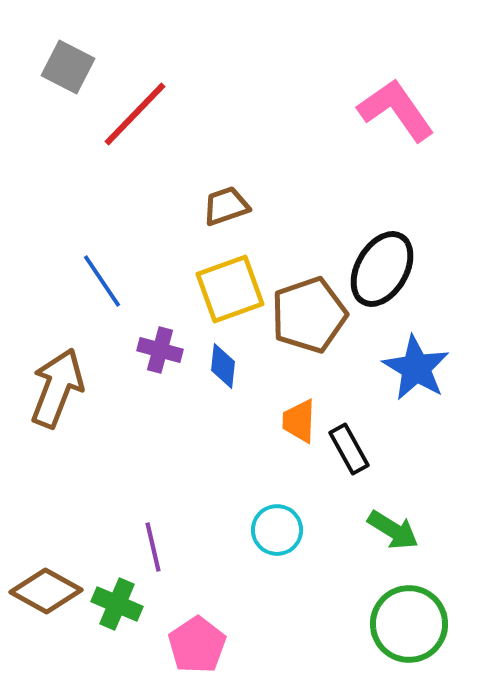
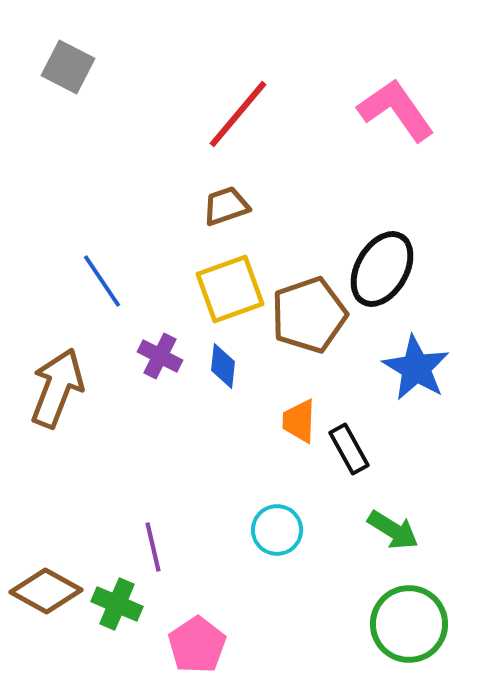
red line: moved 103 px right; rotated 4 degrees counterclockwise
purple cross: moved 6 px down; rotated 12 degrees clockwise
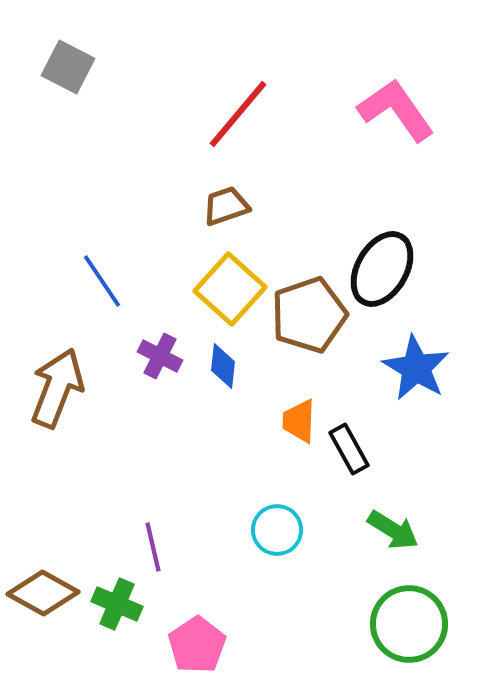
yellow square: rotated 28 degrees counterclockwise
brown diamond: moved 3 px left, 2 px down
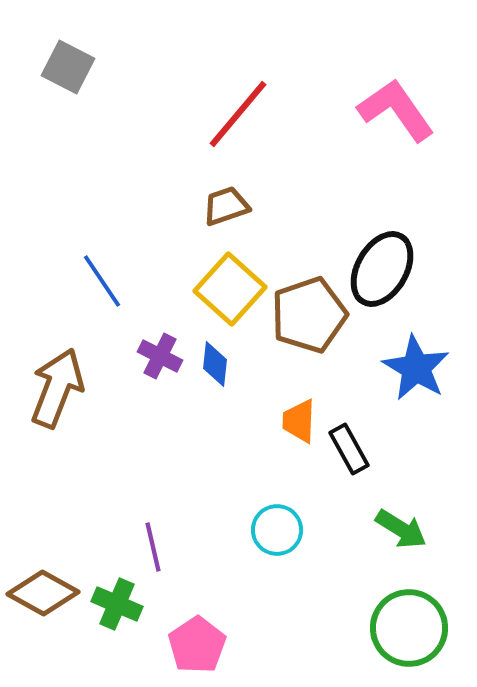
blue diamond: moved 8 px left, 2 px up
green arrow: moved 8 px right, 1 px up
green circle: moved 4 px down
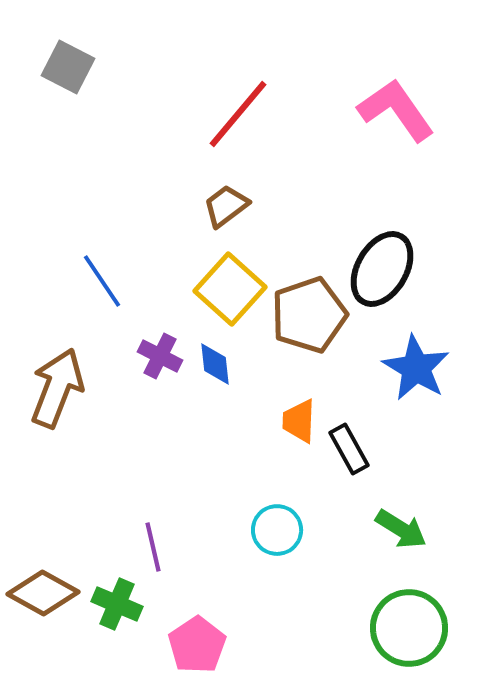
brown trapezoid: rotated 18 degrees counterclockwise
blue diamond: rotated 12 degrees counterclockwise
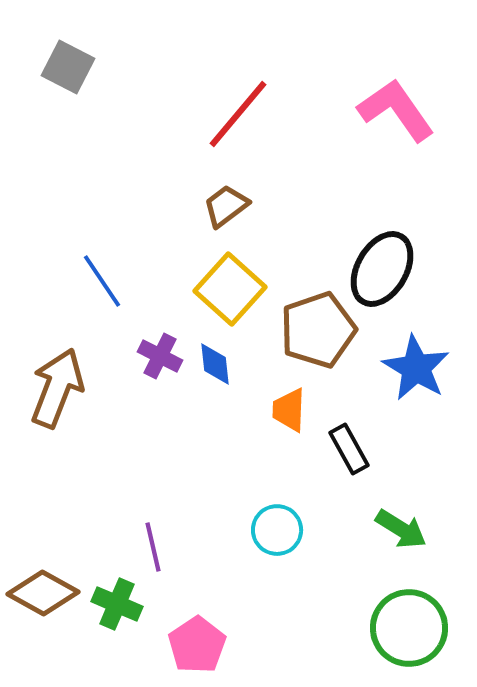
brown pentagon: moved 9 px right, 15 px down
orange trapezoid: moved 10 px left, 11 px up
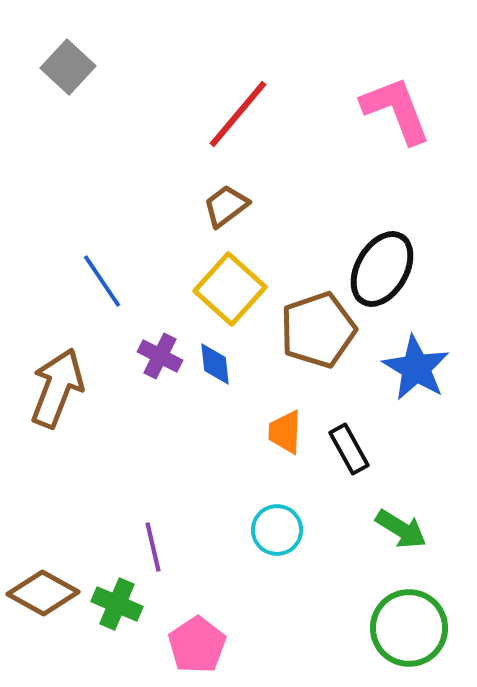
gray square: rotated 16 degrees clockwise
pink L-shape: rotated 14 degrees clockwise
orange trapezoid: moved 4 px left, 22 px down
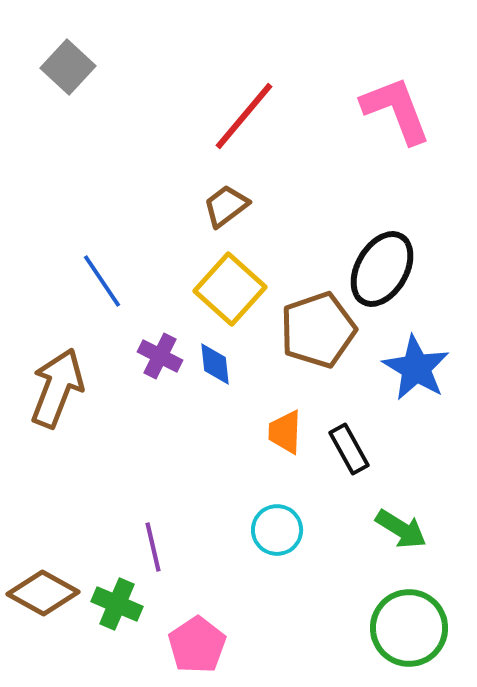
red line: moved 6 px right, 2 px down
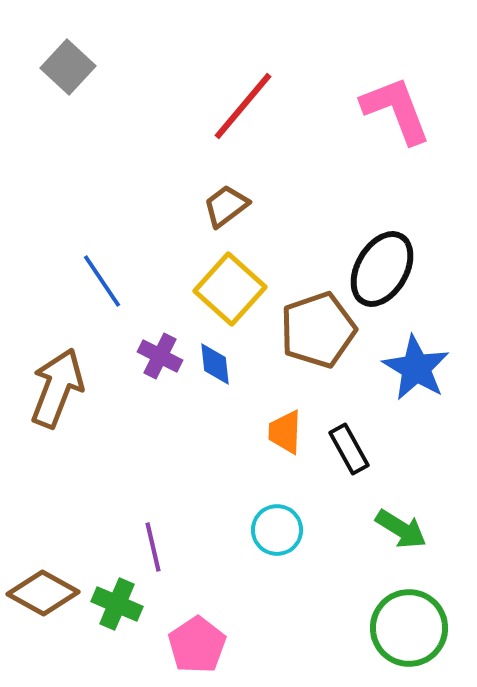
red line: moved 1 px left, 10 px up
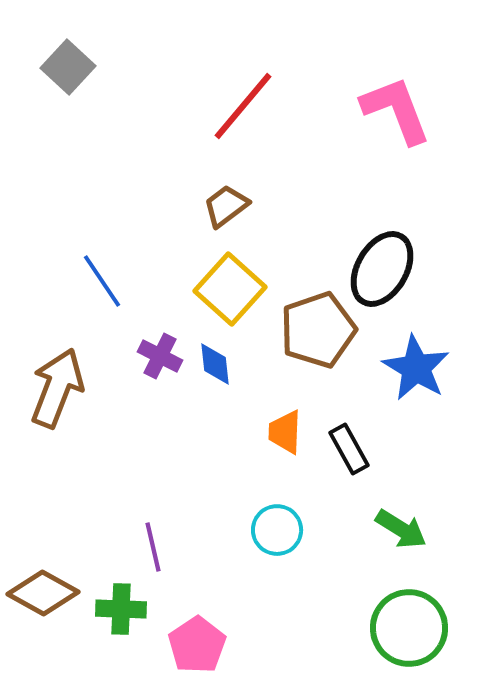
green cross: moved 4 px right, 5 px down; rotated 21 degrees counterclockwise
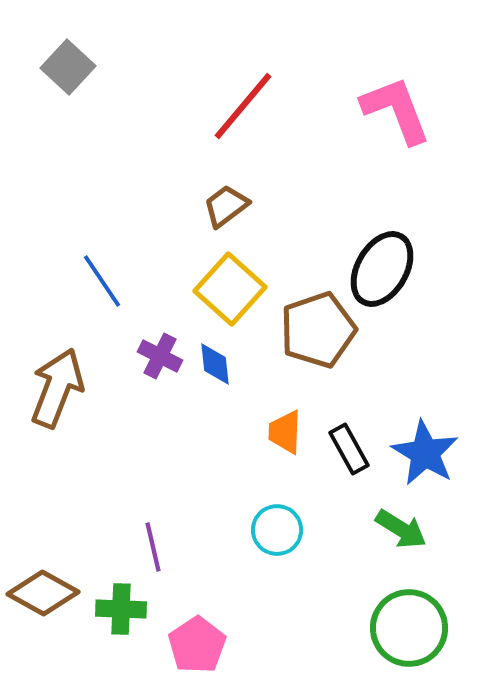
blue star: moved 9 px right, 85 px down
